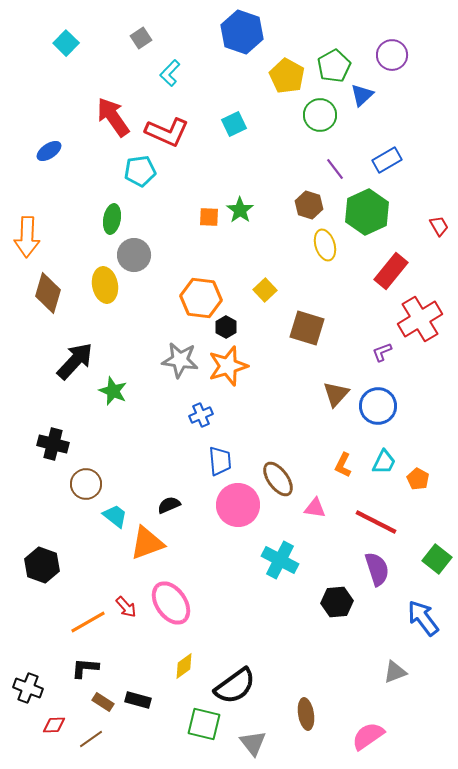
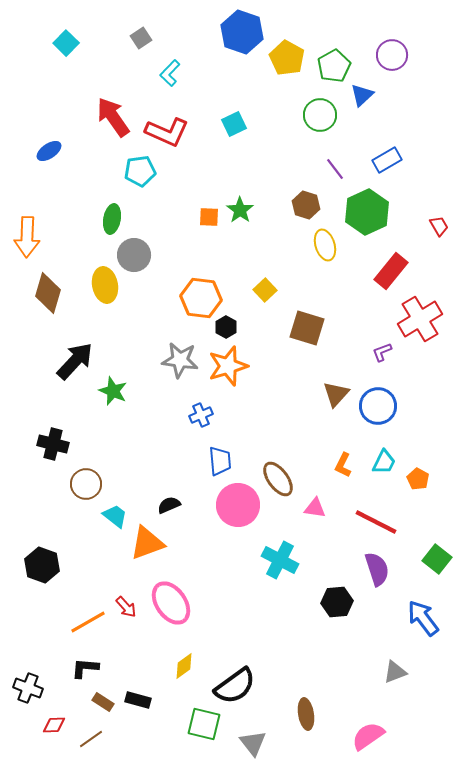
yellow pentagon at (287, 76): moved 18 px up
brown hexagon at (309, 205): moved 3 px left
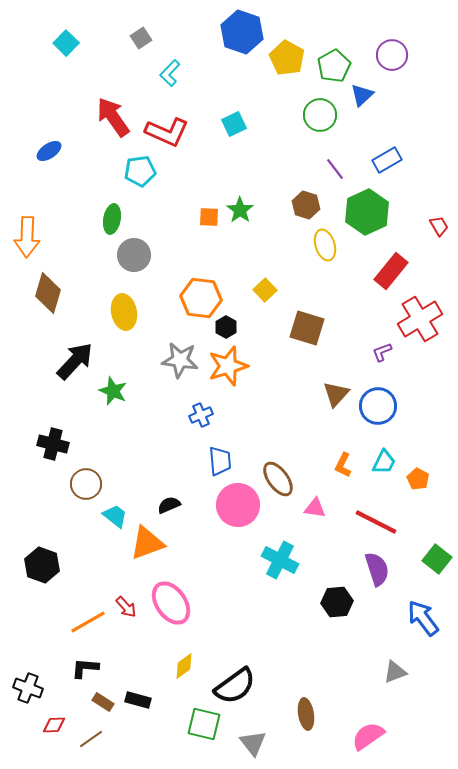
yellow ellipse at (105, 285): moved 19 px right, 27 px down
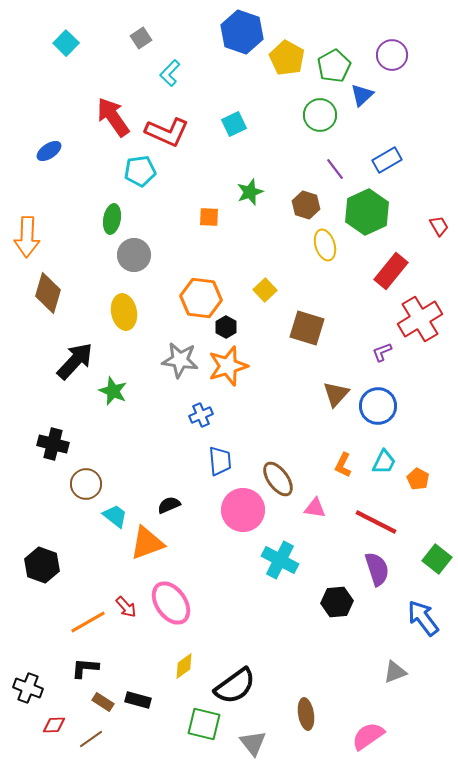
green star at (240, 210): moved 10 px right, 18 px up; rotated 16 degrees clockwise
pink circle at (238, 505): moved 5 px right, 5 px down
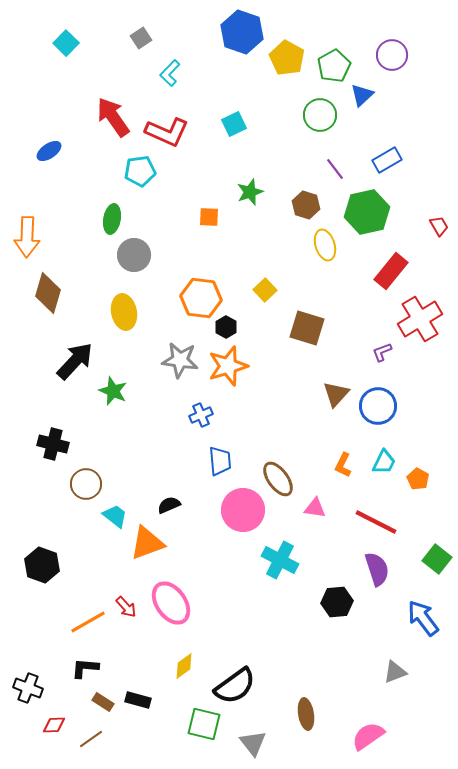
green hexagon at (367, 212): rotated 12 degrees clockwise
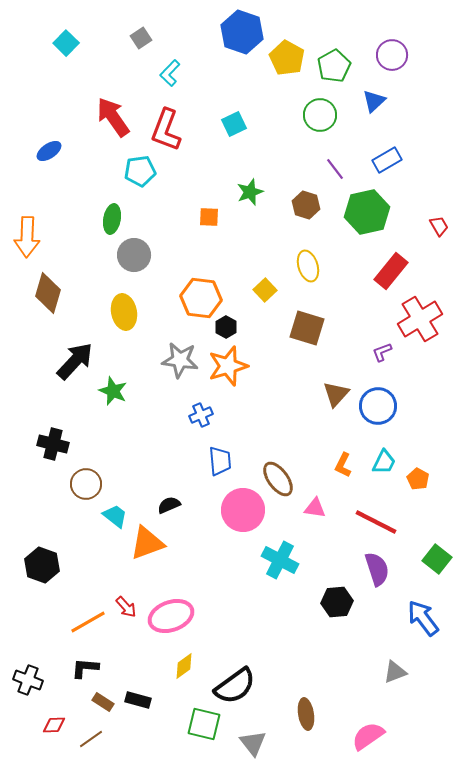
blue triangle at (362, 95): moved 12 px right, 6 px down
red L-shape at (167, 132): moved 1 px left, 2 px up; rotated 87 degrees clockwise
yellow ellipse at (325, 245): moved 17 px left, 21 px down
pink ellipse at (171, 603): moved 13 px down; rotated 75 degrees counterclockwise
black cross at (28, 688): moved 8 px up
